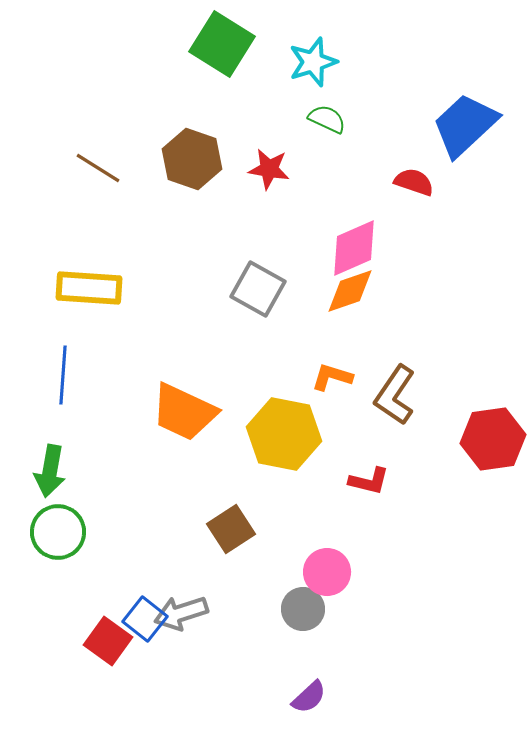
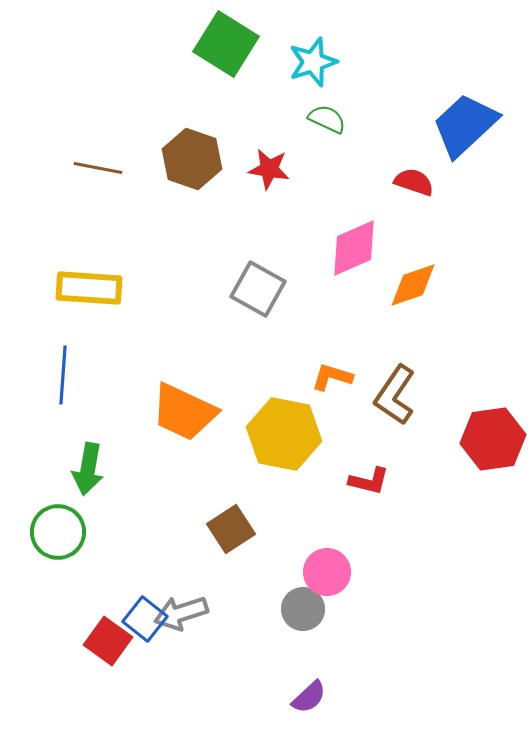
green square: moved 4 px right
brown line: rotated 21 degrees counterclockwise
orange diamond: moved 63 px right, 6 px up
green arrow: moved 38 px right, 2 px up
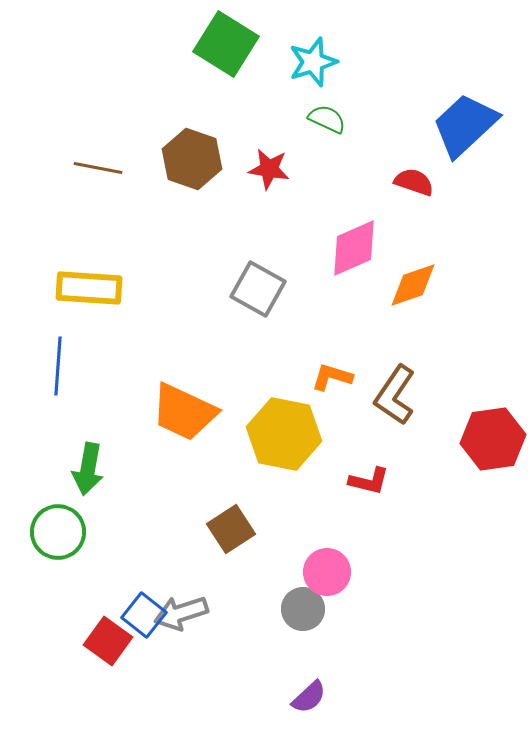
blue line: moved 5 px left, 9 px up
blue square: moved 1 px left, 4 px up
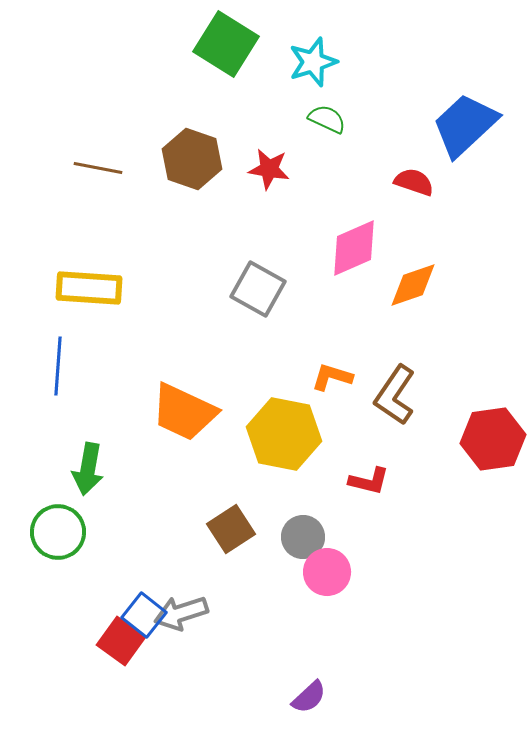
gray circle: moved 72 px up
red square: moved 13 px right
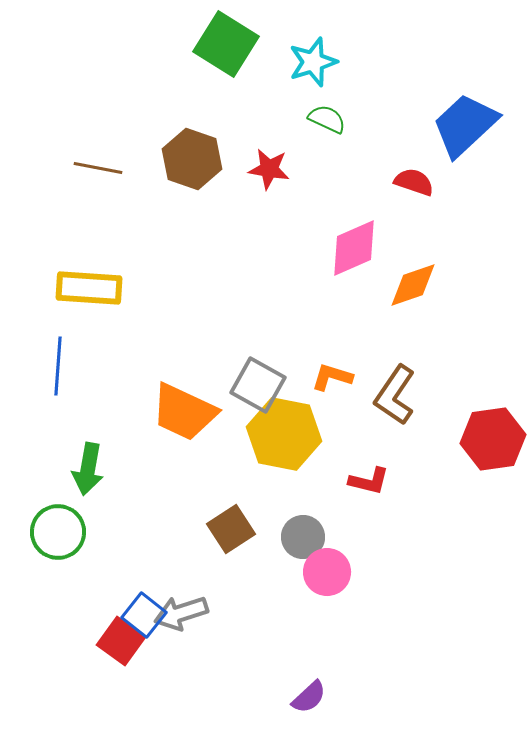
gray square: moved 96 px down
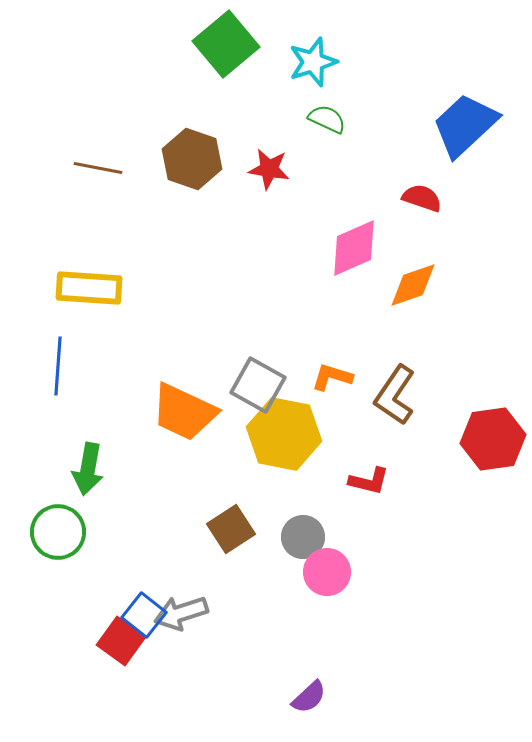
green square: rotated 18 degrees clockwise
red semicircle: moved 8 px right, 16 px down
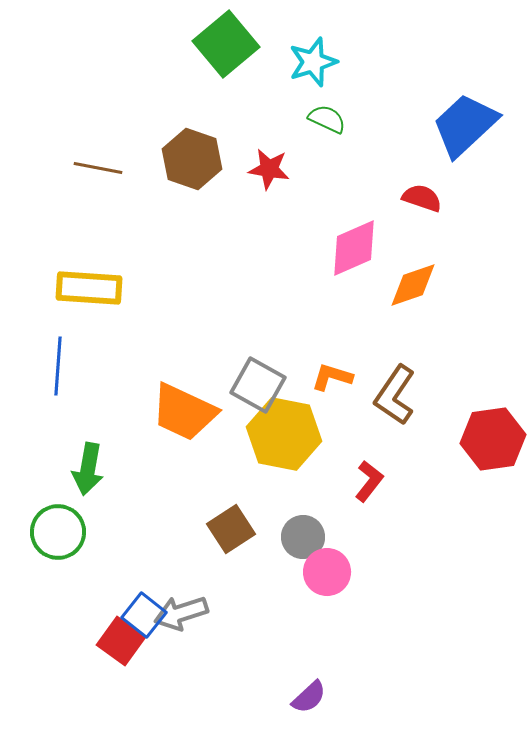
red L-shape: rotated 66 degrees counterclockwise
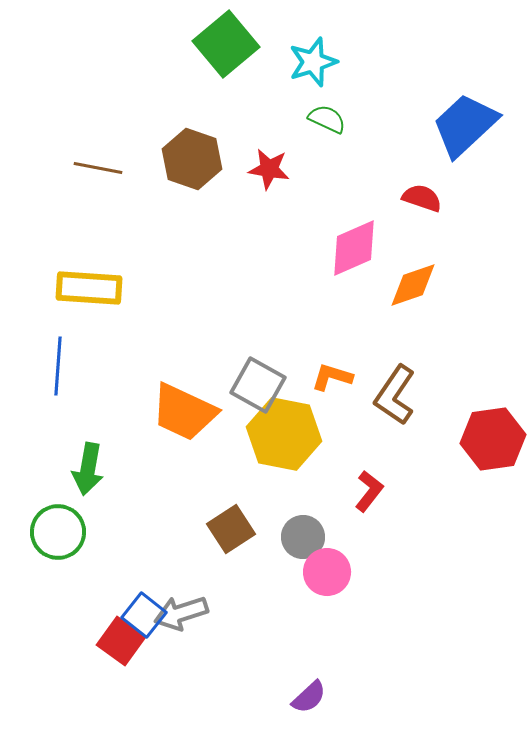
red L-shape: moved 10 px down
